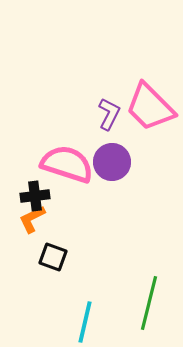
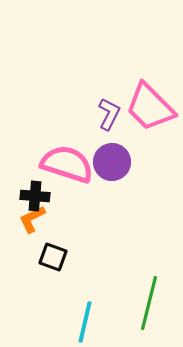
black cross: rotated 12 degrees clockwise
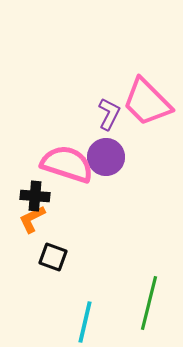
pink trapezoid: moved 3 px left, 5 px up
purple circle: moved 6 px left, 5 px up
